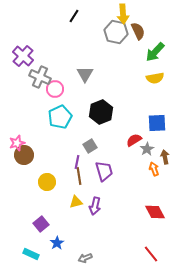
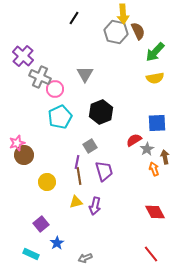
black line: moved 2 px down
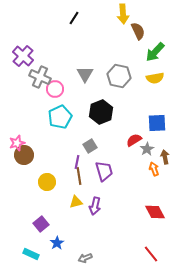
gray hexagon: moved 3 px right, 44 px down
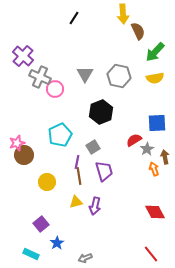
cyan pentagon: moved 18 px down
gray square: moved 3 px right, 1 px down
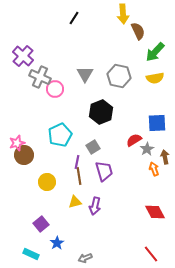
yellow triangle: moved 1 px left
